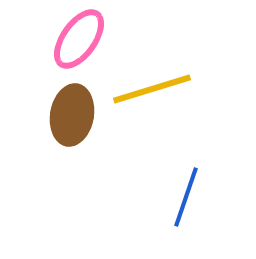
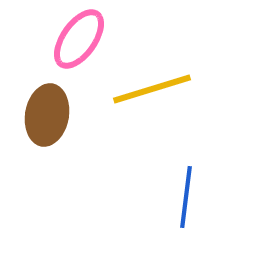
brown ellipse: moved 25 px left
blue line: rotated 12 degrees counterclockwise
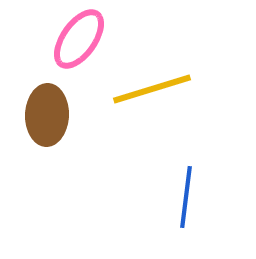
brown ellipse: rotated 8 degrees counterclockwise
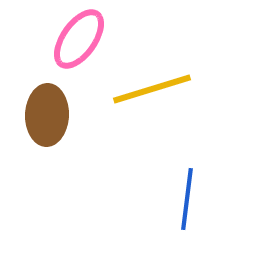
blue line: moved 1 px right, 2 px down
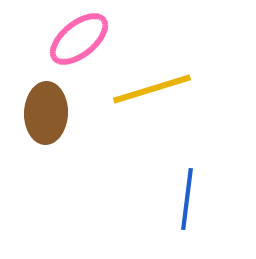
pink ellipse: rotated 16 degrees clockwise
brown ellipse: moved 1 px left, 2 px up
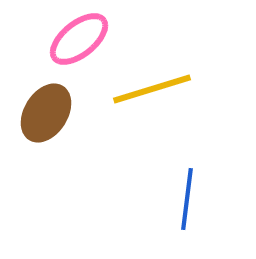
brown ellipse: rotated 30 degrees clockwise
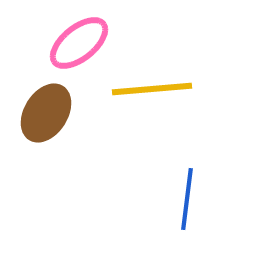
pink ellipse: moved 4 px down
yellow line: rotated 12 degrees clockwise
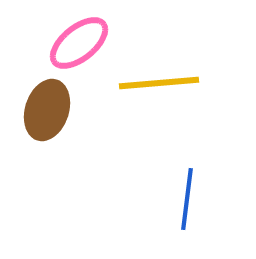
yellow line: moved 7 px right, 6 px up
brown ellipse: moved 1 px right, 3 px up; rotated 14 degrees counterclockwise
